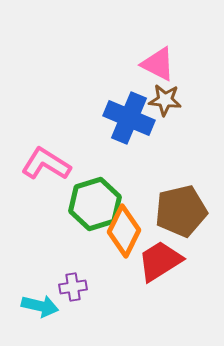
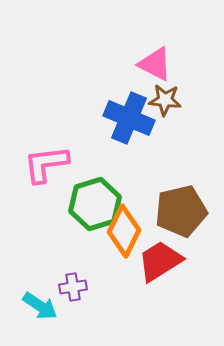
pink triangle: moved 3 px left
pink L-shape: rotated 39 degrees counterclockwise
cyan arrow: rotated 21 degrees clockwise
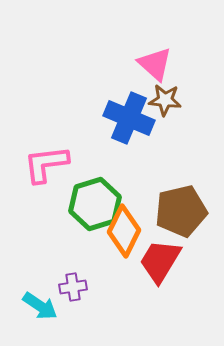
pink triangle: rotated 15 degrees clockwise
red trapezoid: rotated 27 degrees counterclockwise
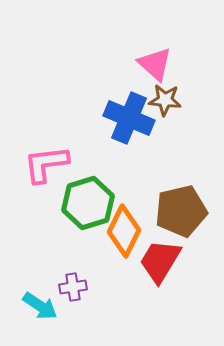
green hexagon: moved 7 px left, 1 px up
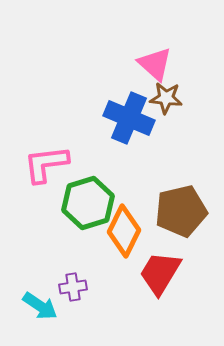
brown star: moved 1 px right, 2 px up
red trapezoid: moved 12 px down
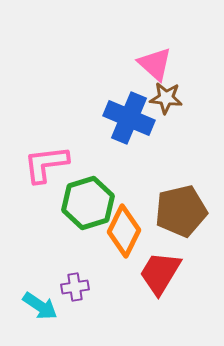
purple cross: moved 2 px right
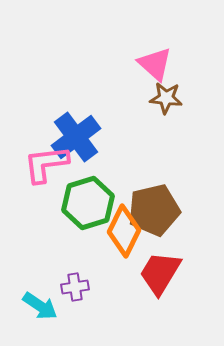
blue cross: moved 53 px left, 19 px down; rotated 30 degrees clockwise
brown pentagon: moved 27 px left, 1 px up
